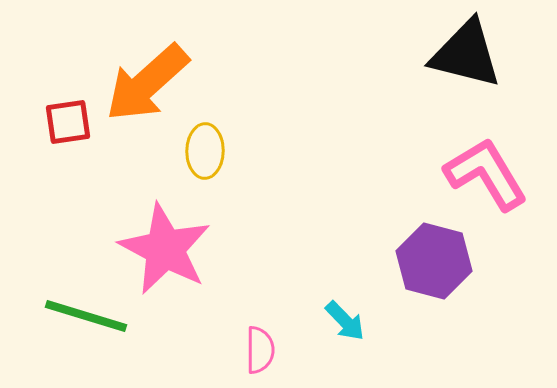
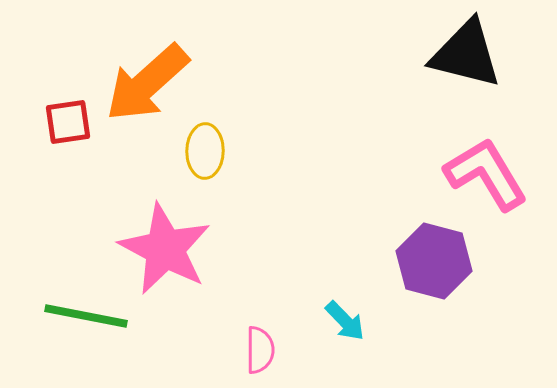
green line: rotated 6 degrees counterclockwise
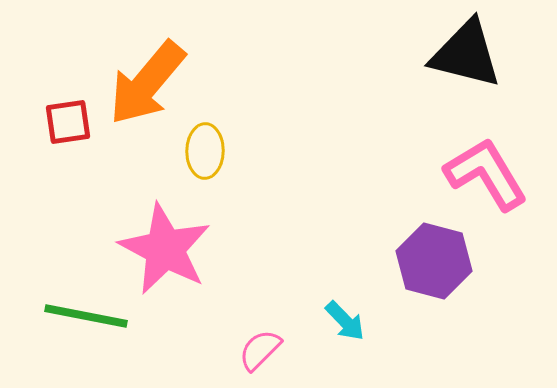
orange arrow: rotated 8 degrees counterclockwise
pink semicircle: rotated 135 degrees counterclockwise
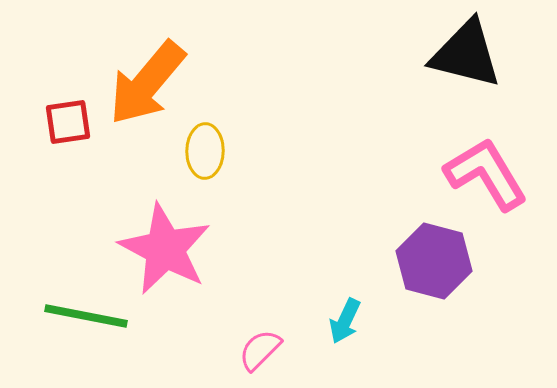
cyan arrow: rotated 69 degrees clockwise
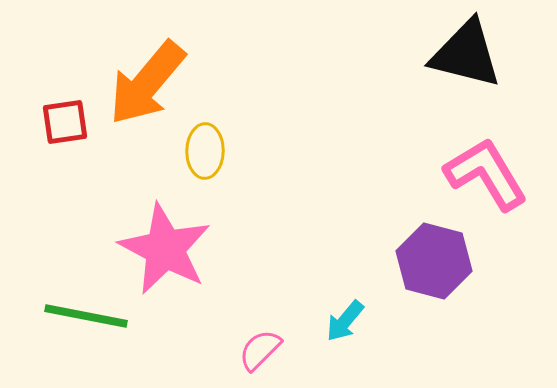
red square: moved 3 px left
cyan arrow: rotated 15 degrees clockwise
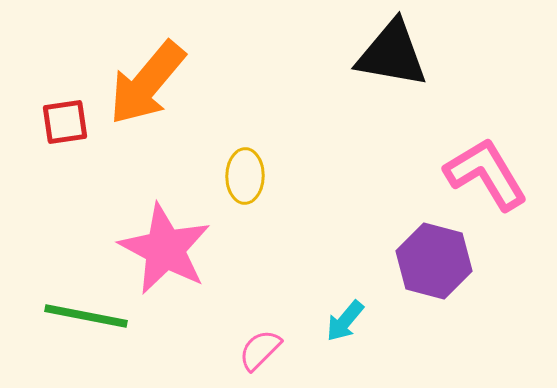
black triangle: moved 74 px left; rotated 4 degrees counterclockwise
yellow ellipse: moved 40 px right, 25 px down
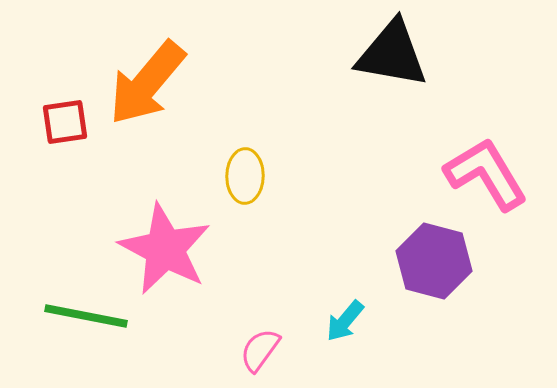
pink semicircle: rotated 9 degrees counterclockwise
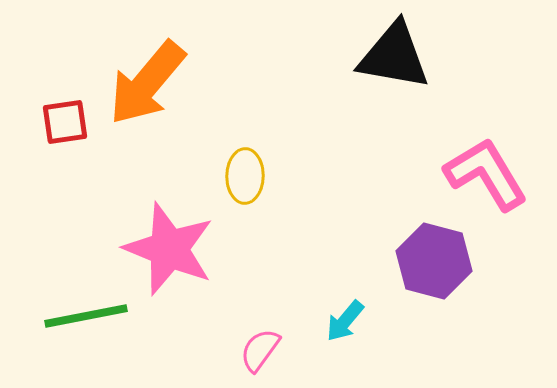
black triangle: moved 2 px right, 2 px down
pink star: moved 4 px right; rotated 6 degrees counterclockwise
green line: rotated 22 degrees counterclockwise
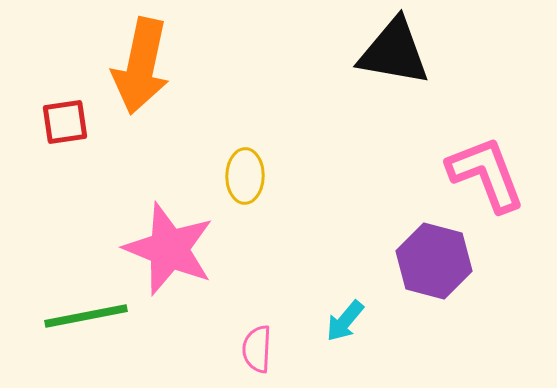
black triangle: moved 4 px up
orange arrow: moved 6 px left, 17 px up; rotated 28 degrees counterclockwise
pink L-shape: rotated 10 degrees clockwise
pink semicircle: moved 3 px left, 1 px up; rotated 33 degrees counterclockwise
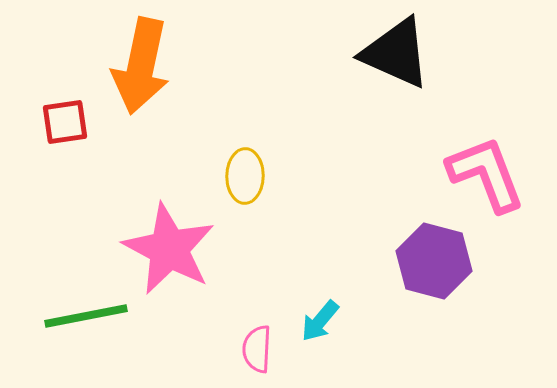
black triangle: moved 2 px right, 1 px down; rotated 14 degrees clockwise
pink star: rotated 6 degrees clockwise
cyan arrow: moved 25 px left
